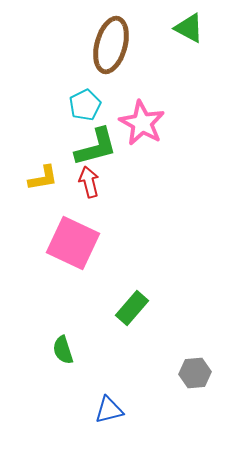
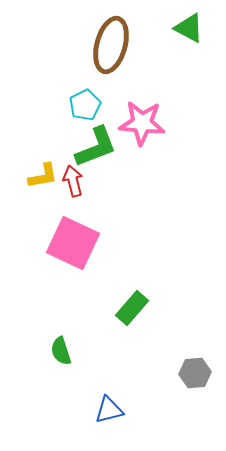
pink star: rotated 24 degrees counterclockwise
green L-shape: rotated 6 degrees counterclockwise
yellow L-shape: moved 2 px up
red arrow: moved 16 px left, 1 px up
green semicircle: moved 2 px left, 1 px down
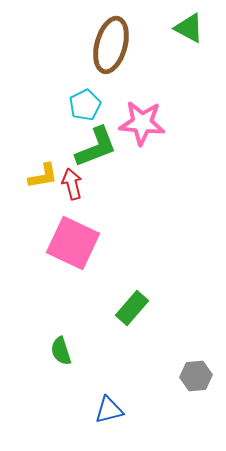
red arrow: moved 1 px left, 3 px down
gray hexagon: moved 1 px right, 3 px down
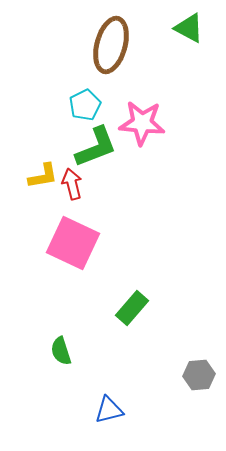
gray hexagon: moved 3 px right, 1 px up
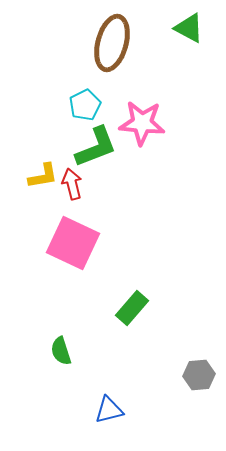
brown ellipse: moved 1 px right, 2 px up
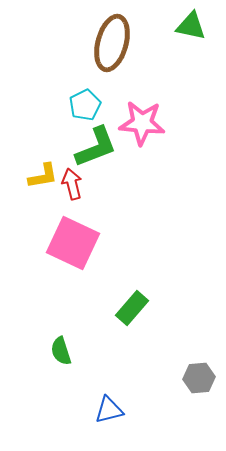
green triangle: moved 2 px right, 2 px up; rotated 16 degrees counterclockwise
gray hexagon: moved 3 px down
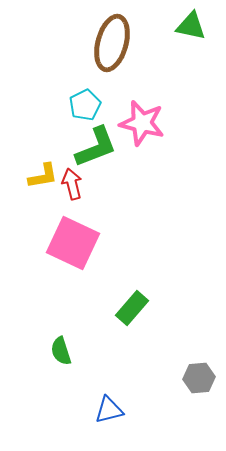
pink star: rotated 9 degrees clockwise
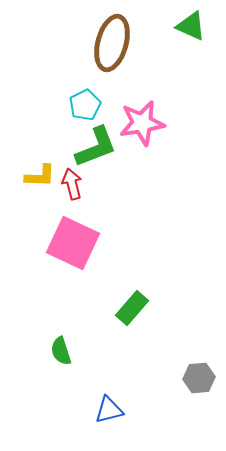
green triangle: rotated 12 degrees clockwise
pink star: rotated 24 degrees counterclockwise
yellow L-shape: moved 3 px left; rotated 12 degrees clockwise
